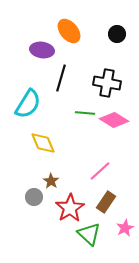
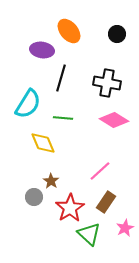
green line: moved 22 px left, 5 px down
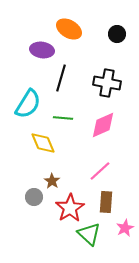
orange ellipse: moved 2 px up; rotated 20 degrees counterclockwise
pink diamond: moved 11 px left, 5 px down; rotated 56 degrees counterclockwise
brown star: moved 1 px right
brown rectangle: rotated 30 degrees counterclockwise
